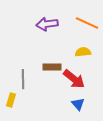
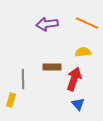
red arrow: rotated 110 degrees counterclockwise
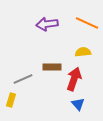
gray line: rotated 66 degrees clockwise
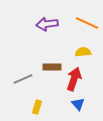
yellow rectangle: moved 26 px right, 7 px down
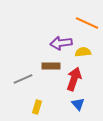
purple arrow: moved 14 px right, 19 px down
brown rectangle: moved 1 px left, 1 px up
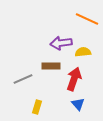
orange line: moved 4 px up
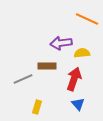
yellow semicircle: moved 1 px left, 1 px down
brown rectangle: moved 4 px left
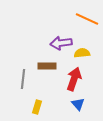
gray line: rotated 60 degrees counterclockwise
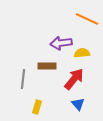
red arrow: rotated 20 degrees clockwise
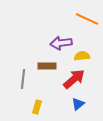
yellow semicircle: moved 3 px down
red arrow: rotated 10 degrees clockwise
blue triangle: rotated 32 degrees clockwise
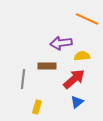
blue triangle: moved 1 px left, 2 px up
